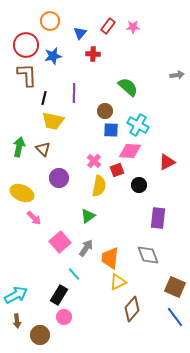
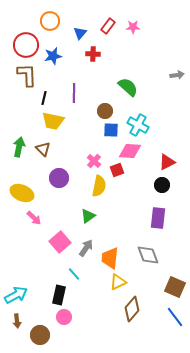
black circle at (139, 185): moved 23 px right
black rectangle at (59, 295): rotated 18 degrees counterclockwise
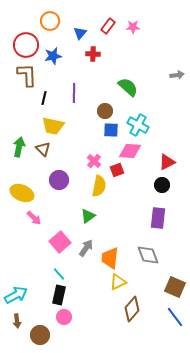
yellow trapezoid at (53, 121): moved 5 px down
purple circle at (59, 178): moved 2 px down
cyan line at (74, 274): moved 15 px left
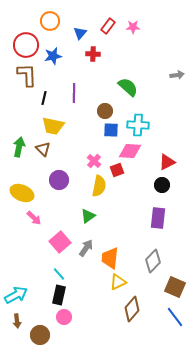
cyan cross at (138, 125): rotated 25 degrees counterclockwise
gray diamond at (148, 255): moved 5 px right, 6 px down; rotated 65 degrees clockwise
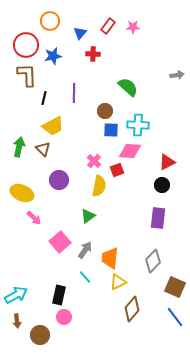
yellow trapezoid at (53, 126): rotated 40 degrees counterclockwise
gray arrow at (86, 248): moved 1 px left, 2 px down
cyan line at (59, 274): moved 26 px right, 3 px down
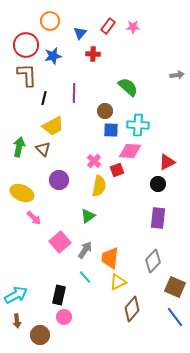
black circle at (162, 185): moved 4 px left, 1 px up
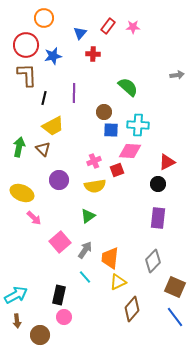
orange circle at (50, 21): moved 6 px left, 3 px up
brown circle at (105, 111): moved 1 px left, 1 px down
pink cross at (94, 161): rotated 24 degrees clockwise
yellow semicircle at (99, 186): moved 4 px left; rotated 70 degrees clockwise
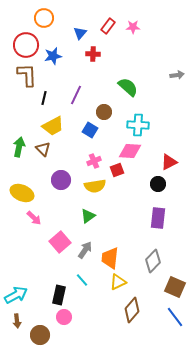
purple line at (74, 93): moved 2 px right, 2 px down; rotated 24 degrees clockwise
blue square at (111, 130): moved 21 px left; rotated 28 degrees clockwise
red triangle at (167, 162): moved 2 px right
purple circle at (59, 180): moved 2 px right
cyan line at (85, 277): moved 3 px left, 3 px down
brown diamond at (132, 309): moved 1 px down
